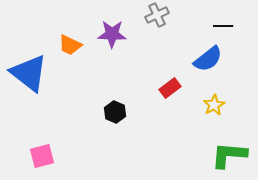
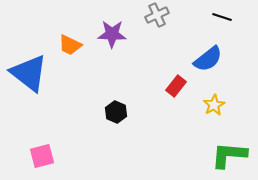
black line: moved 1 px left, 9 px up; rotated 18 degrees clockwise
red rectangle: moved 6 px right, 2 px up; rotated 15 degrees counterclockwise
black hexagon: moved 1 px right
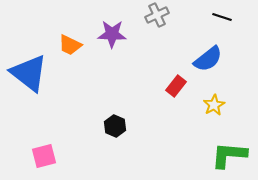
black hexagon: moved 1 px left, 14 px down
pink square: moved 2 px right
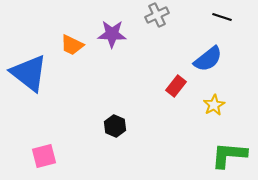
orange trapezoid: moved 2 px right
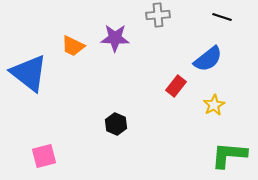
gray cross: moved 1 px right; rotated 20 degrees clockwise
purple star: moved 3 px right, 4 px down
orange trapezoid: moved 1 px right, 1 px down
black hexagon: moved 1 px right, 2 px up
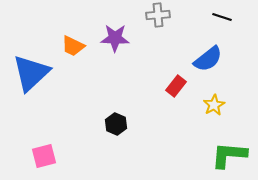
blue triangle: moved 2 px right; rotated 39 degrees clockwise
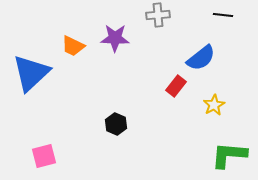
black line: moved 1 px right, 2 px up; rotated 12 degrees counterclockwise
blue semicircle: moved 7 px left, 1 px up
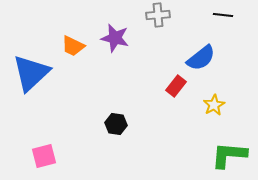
purple star: rotated 12 degrees clockwise
black hexagon: rotated 15 degrees counterclockwise
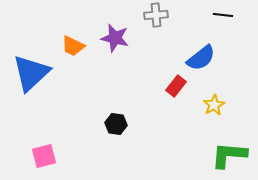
gray cross: moved 2 px left
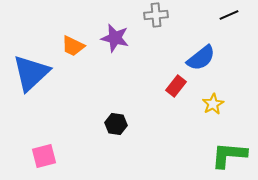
black line: moved 6 px right; rotated 30 degrees counterclockwise
yellow star: moved 1 px left, 1 px up
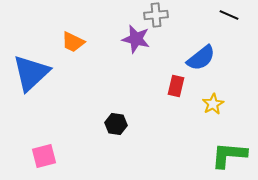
black line: rotated 48 degrees clockwise
purple star: moved 21 px right, 1 px down
orange trapezoid: moved 4 px up
red rectangle: rotated 25 degrees counterclockwise
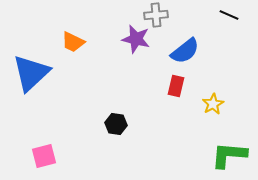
blue semicircle: moved 16 px left, 7 px up
